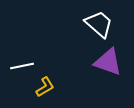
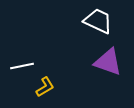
white trapezoid: moved 1 px left, 3 px up; rotated 16 degrees counterclockwise
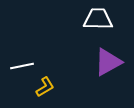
white trapezoid: moved 2 px up; rotated 24 degrees counterclockwise
purple triangle: rotated 48 degrees counterclockwise
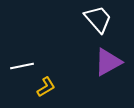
white trapezoid: rotated 48 degrees clockwise
yellow L-shape: moved 1 px right
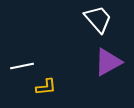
yellow L-shape: rotated 25 degrees clockwise
